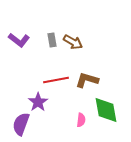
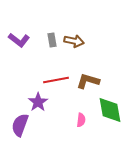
brown arrow: moved 1 px right, 1 px up; rotated 18 degrees counterclockwise
brown L-shape: moved 1 px right, 1 px down
green diamond: moved 4 px right
purple semicircle: moved 1 px left, 1 px down
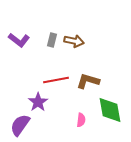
gray rectangle: rotated 24 degrees clockwise
purple semicircle: rotated 15 degrees clockwise
